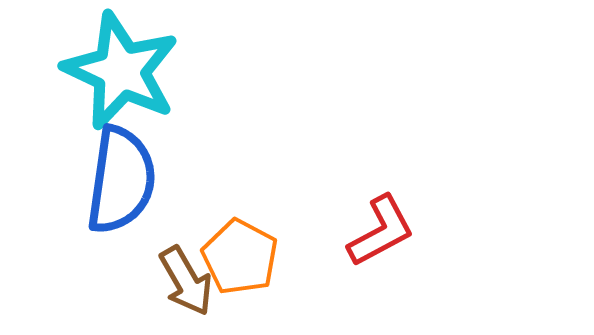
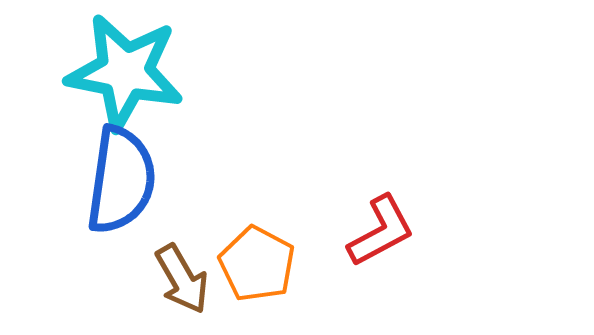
cyan star: moved 4 px right, 1 px down; rotated 14 degrees counterclockwise
orange pentagon: moved 17 px right, 7 px down
brown arrow: moved 4 px left, 2 px up
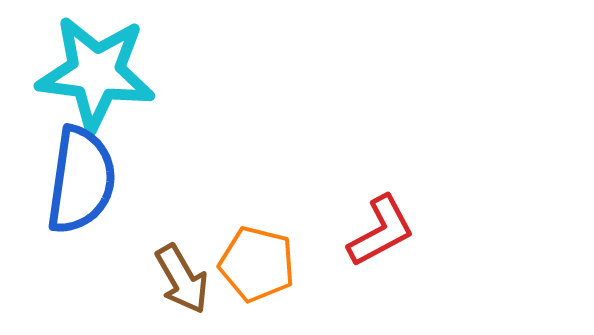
cyan star: moved 29 px left, 1 px down; rotated 4 degrees counterclockwise
blue semicircle: moved 40 px left
orange pentagon: rotated 14 degrees counterclockwise
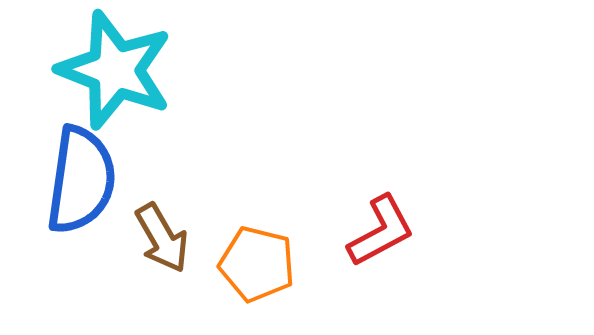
cyan star: moved 19 px right, 3 px up; rotated 14 degrees clockwise
brown arrow: moved 20 px left, 41 px up
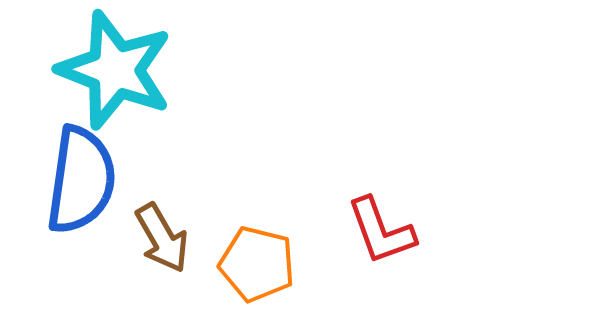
red L-shape: rotated 98 degrees clockwise
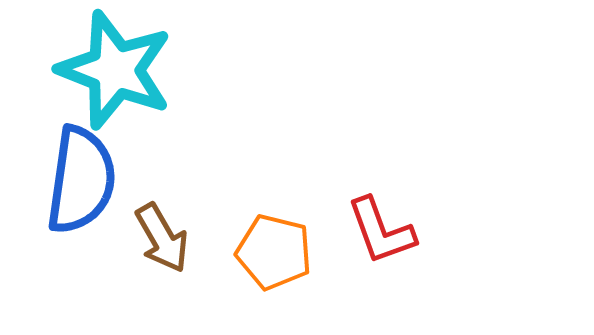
orange pentagon: moved 17 px right, 12 px up
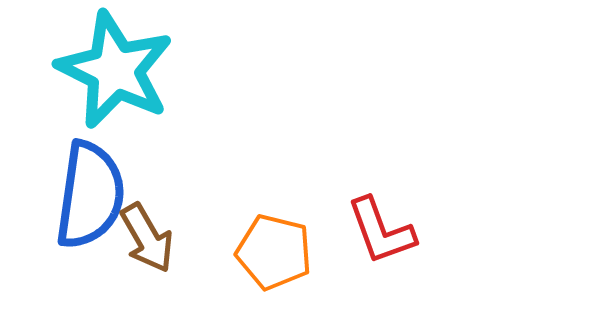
cyan star: rotated 5 degrees clockwise
blue semicircle: moved 9 px right, 15 px down
brown arrow: moved 15 px left
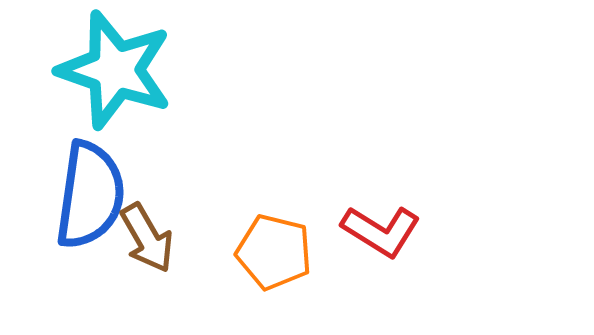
cyan star: rotated 7 degrees counterclockwise
red L-shape: rotated 38 degrees counterclockwise
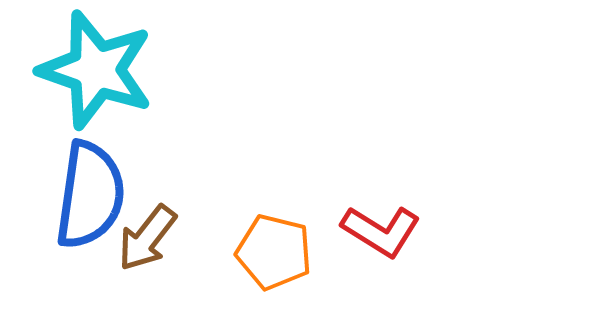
cyan star: moved 19 px left
brown arrow: rotated 68 degrees clockwise
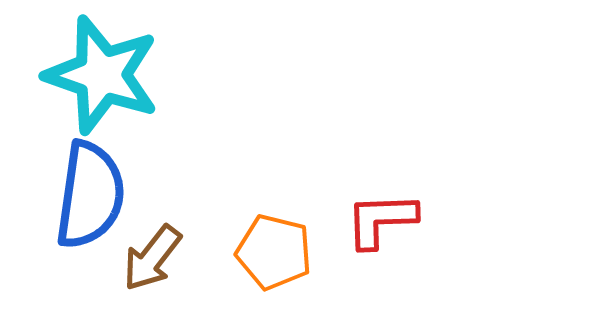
cyan star: moved 6 px right, 5 px down
red L-shape: moved 11 px up; rotated 146 degrees clockwise
brown arrow: moved 5 px right, 20 px down
